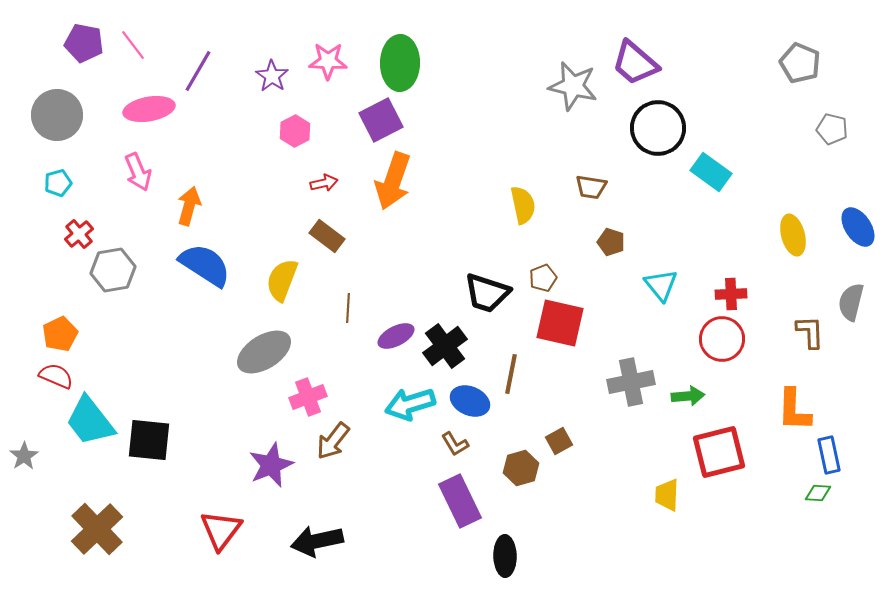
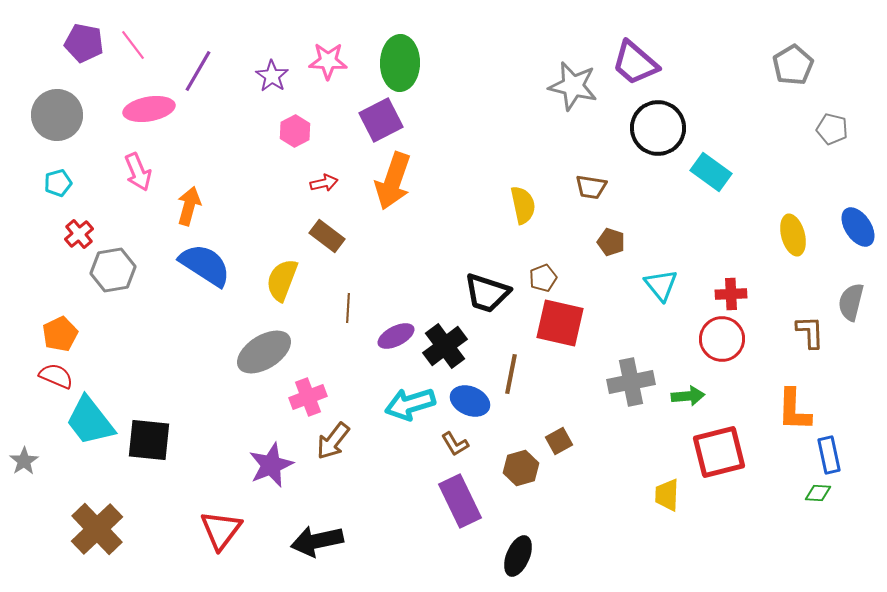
gray pentagon at (800, 63): moved 7 px left, 2 px down; rotated 18 degrees clockwise
gray star at (24, 456): moved 5 px down
black ellipse at (505, 556): moved 13 px right; rotated 24 degrees clockwise
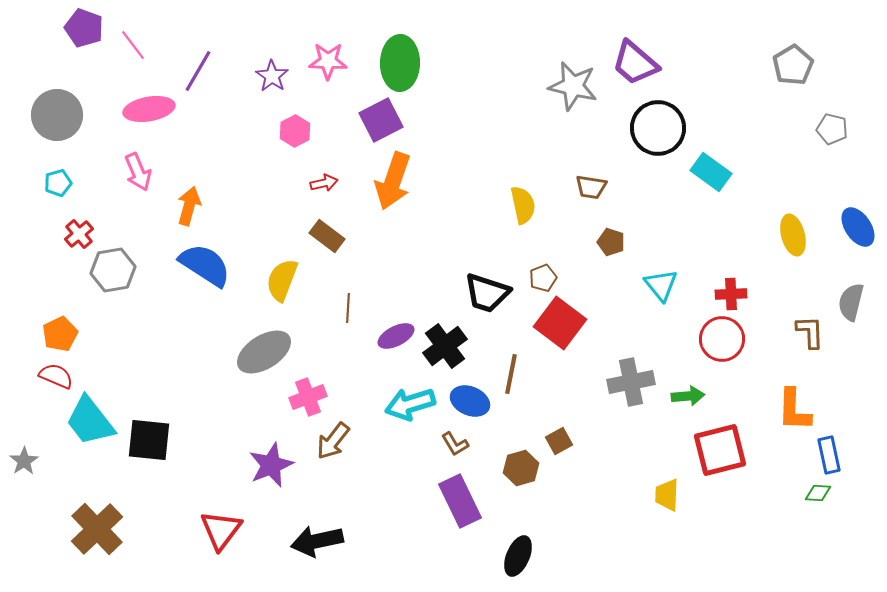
purple pentagon at (84, 43): moved 15 px up; rotated 9 degrees clockwise
red square at (560, 323): rotated 24 degrees clockwise
red square at (719, 452): moved 1 px right, 2 px up
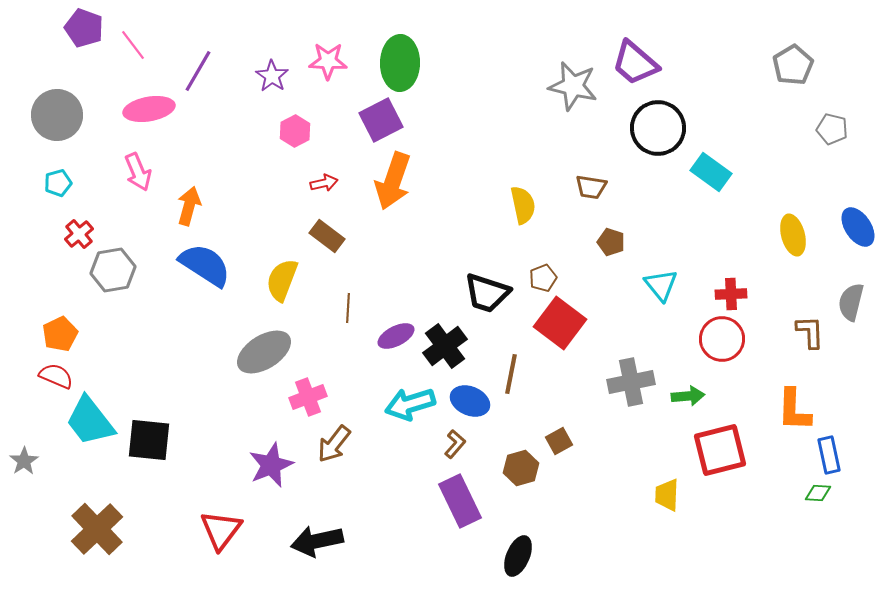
brown arrow at (333, 441): moved 1 px right, 3 px down
brown L-shape at (455, 444): rotated 108 degrees counterclockwise
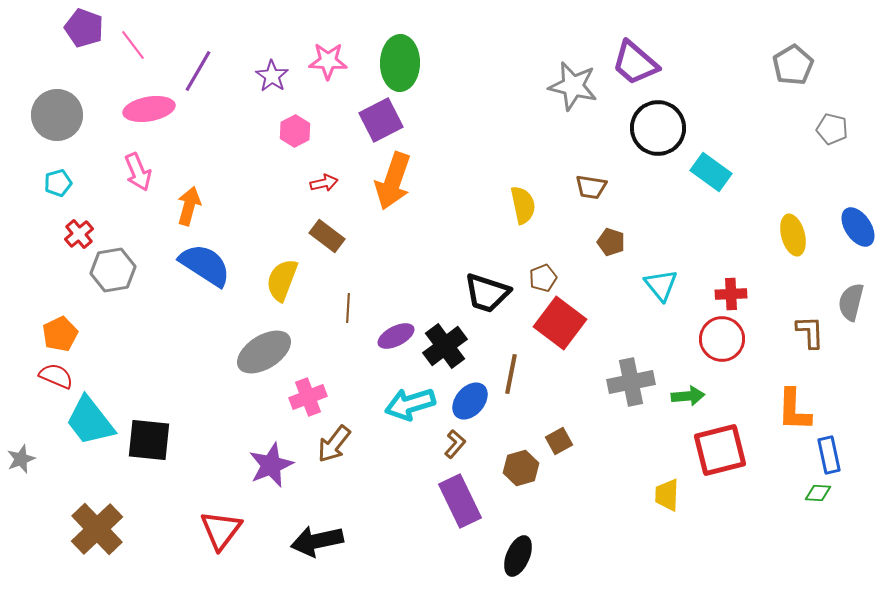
blue ellipse at (470, 401): rotated 72 degrees counterclockwise
gray star at (24, 461): moved 3 px left, 2 px up; rotated 12 degrees clockwise
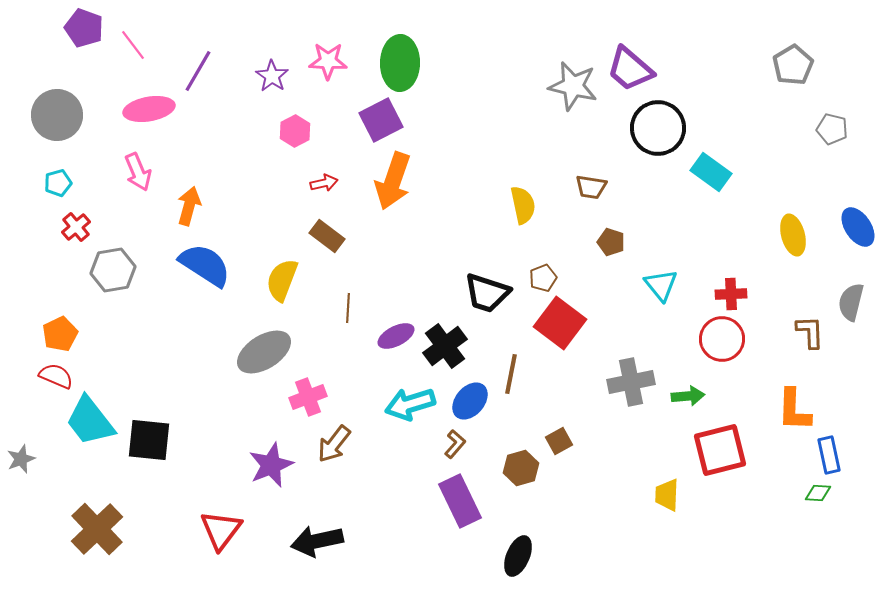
purple trapezoid at (635, 63): moved 5 px left, 6 px down
red cross at (79, 234): moved 3 px left, 7 px up
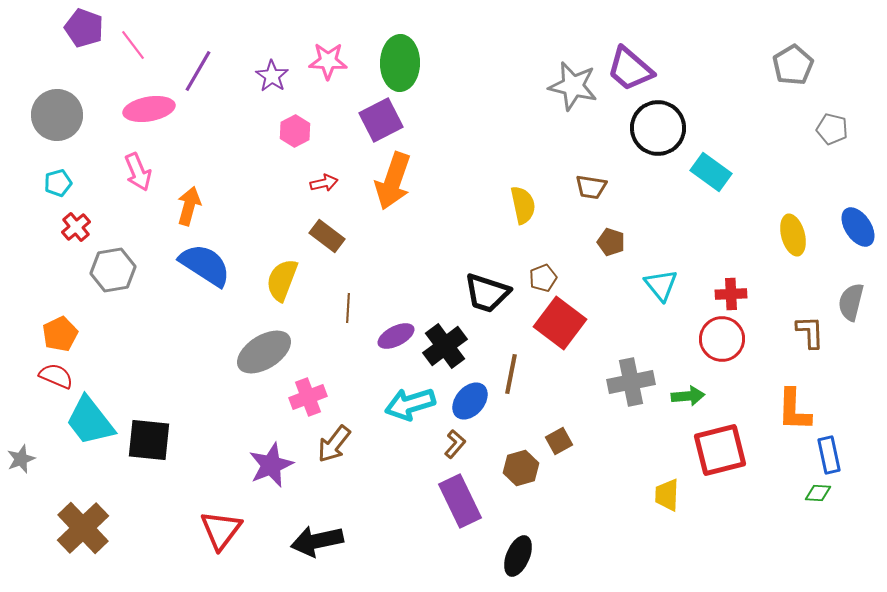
brown cross at (97, 529): moved 14 px left, 1 px up
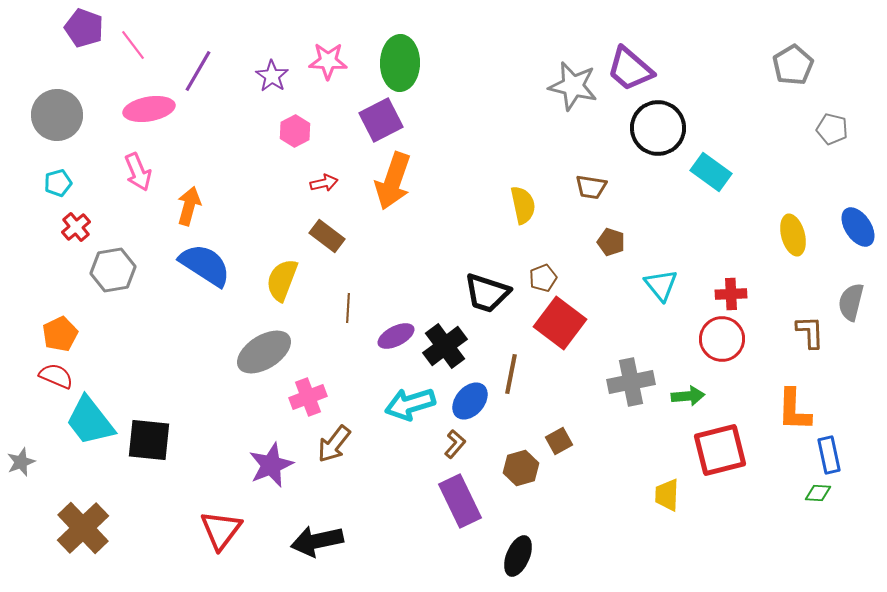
gray star at (21, 459): moved 3 px down
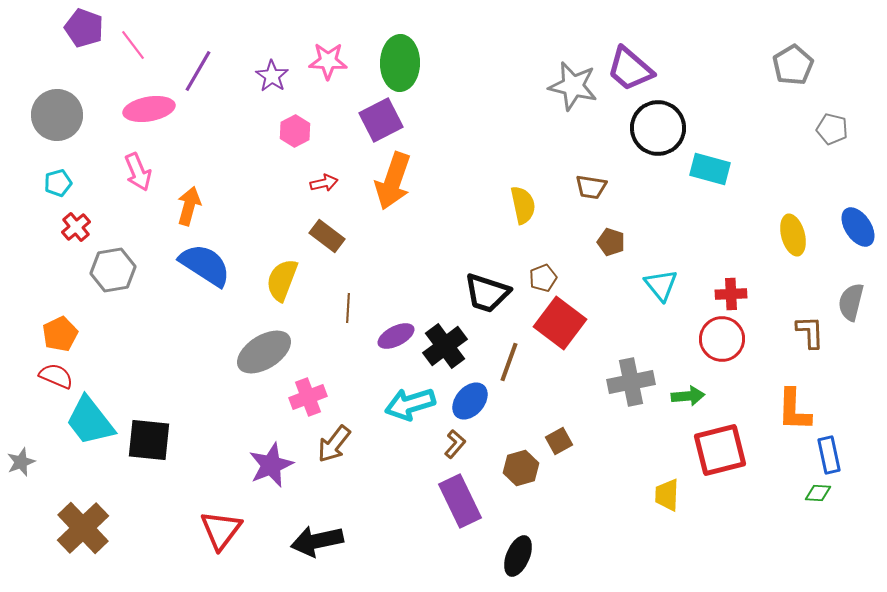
cyan rectangle at (711, 172): moved 1 px left, 3 px up; rotated 21 degrees counterclockwise
brown line at (511, 374): moved 2 px left, 12 px up; rotated 9 degrees clockwise
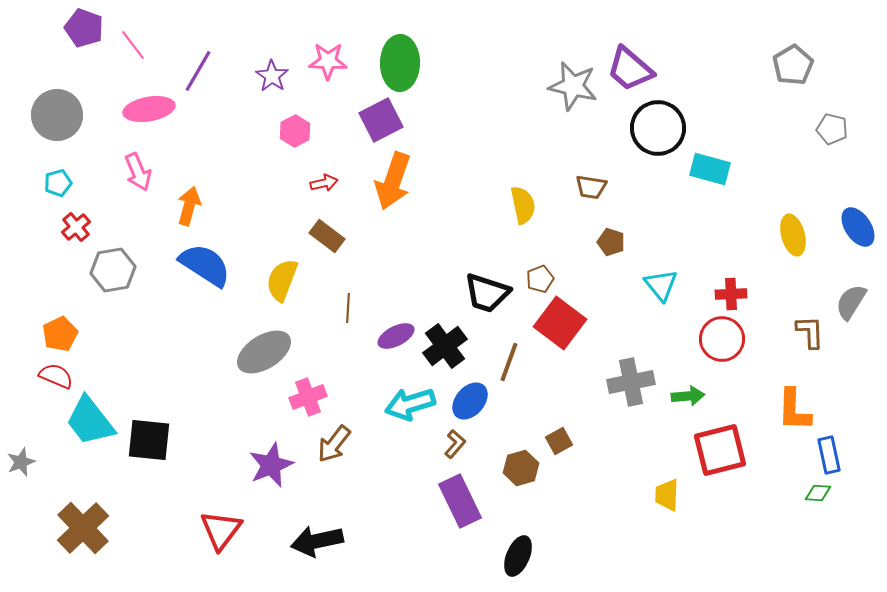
brown pentagon at (543, 278): moved 3 px left, 1 px down
gray semicircle at (851, 302): rotated 18 degrees clockwise
